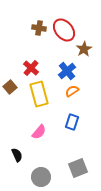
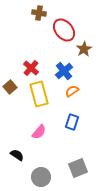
brown cross: moved 15 px up
blue cross: moved 3 px left
black semicircle: rotated 32 degrees counterclockwise
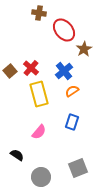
brown square: moved 16 px up
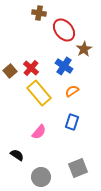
blue cross: moved 5 px up; rotated 18 degrees counterclockwise
yellow rectangle: moved 1 px up; rotated 25 degrees counterclockwise
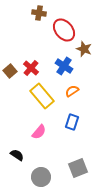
brown star: rotated 21 degrees counterclockwise
yellow rectangle: moved 3 px right, 3 px down
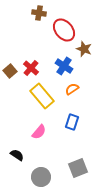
orange semicircle: moved 2 px up
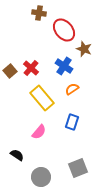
yellow rectangle: moved 2 px down
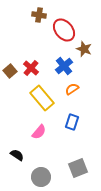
brown cross: moved 2 px down
blue cross: rotated 18 degrees clockwise
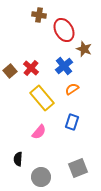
red ellipse: rotated 10 degrees clockwise
black semicircle: moved 1 px right, 4 px down; rotated 120 degrees counterclockwise
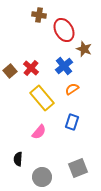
gray circle: moved 1 px right
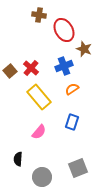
blue cross: rotated 18 degrees clockwise
yellow rectangle: moved 3 px left, 1 px up
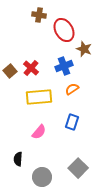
yellow rectangle: rotated 55 degrees counterclockwise
gray square: rotated 24 degrees counterclockwise
